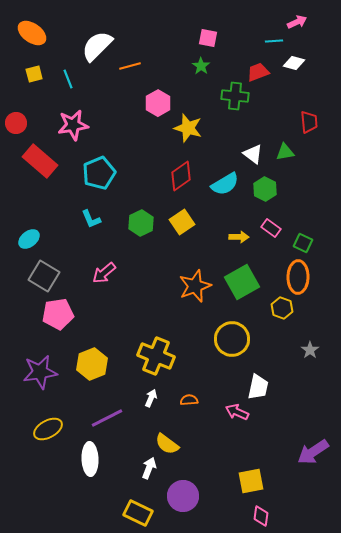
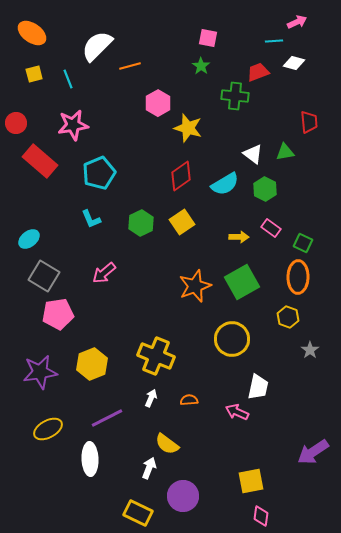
yellow hexagon at (282, 308): moved 6 px right, 9 px down
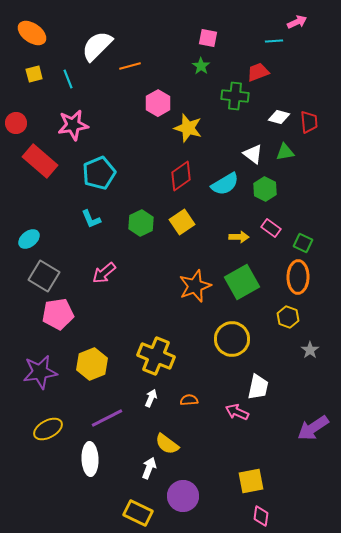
white diamond at (294, 63): moved 15 px left, 54 px down
purple arrow at (313, 452): moved 24 px up
